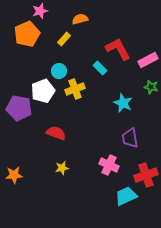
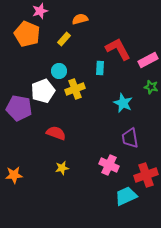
orange pentagon: rotated 25 degrees counterclockwise
cyan rectangle: rotated 48 degrees clockwise
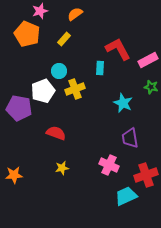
orange semicircle: moved 5 px left, 5 px up; rotated 21 degrees counterclockwise
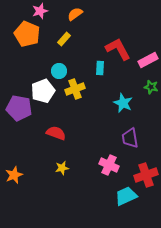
orange star: rotated 18 degrees counterclockwise
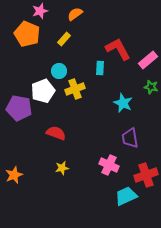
pink rectangle: rotated 12 degrees counterclockwise
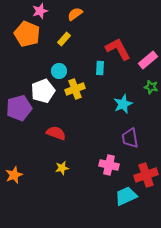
cyan star: moved 1 px down; rotated 24 degrees clockwise
purple pentagon: rotated 25 degrees counterclockwise
pink cross: rotated 12 degrees counterclockwise
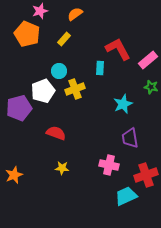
yellow star: rotated 16 degrees clockwise
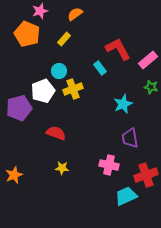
cyan rectangle: rotated 40 degrees counterclockwise
yellow cross: moved 2 px left
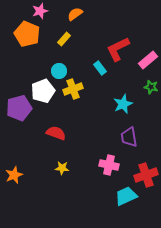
red L-shape: rotated 88 degrees counterclockwise
purple trapezoid: moved 1 px left, 1 px up
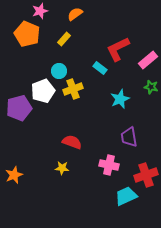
cyan rectangle: rotated 16 degrees counterclockwise
cyan star: moved 3 px left, 5 px up
red semicircle: moved 16 px right, 9 px down
